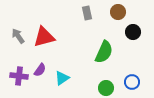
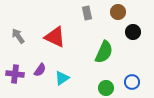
red triangle: moved 11 px right; rotated 40 degrees clockwise
purple cross: moved 4 px left, 2 px up
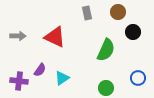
gray arrow: rotated 126 degrees clockwise
green semicircle: moved 2 px right, 2 px up
purple cross: moved 4 px right, 7 px down
blue circle: moved 6 px right, 4 px up
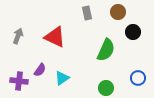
gray arrow: rotated 70 degrees counterclockwise
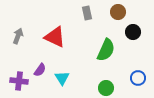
cyan triangle: rotated 28 degrees counterclockwise
